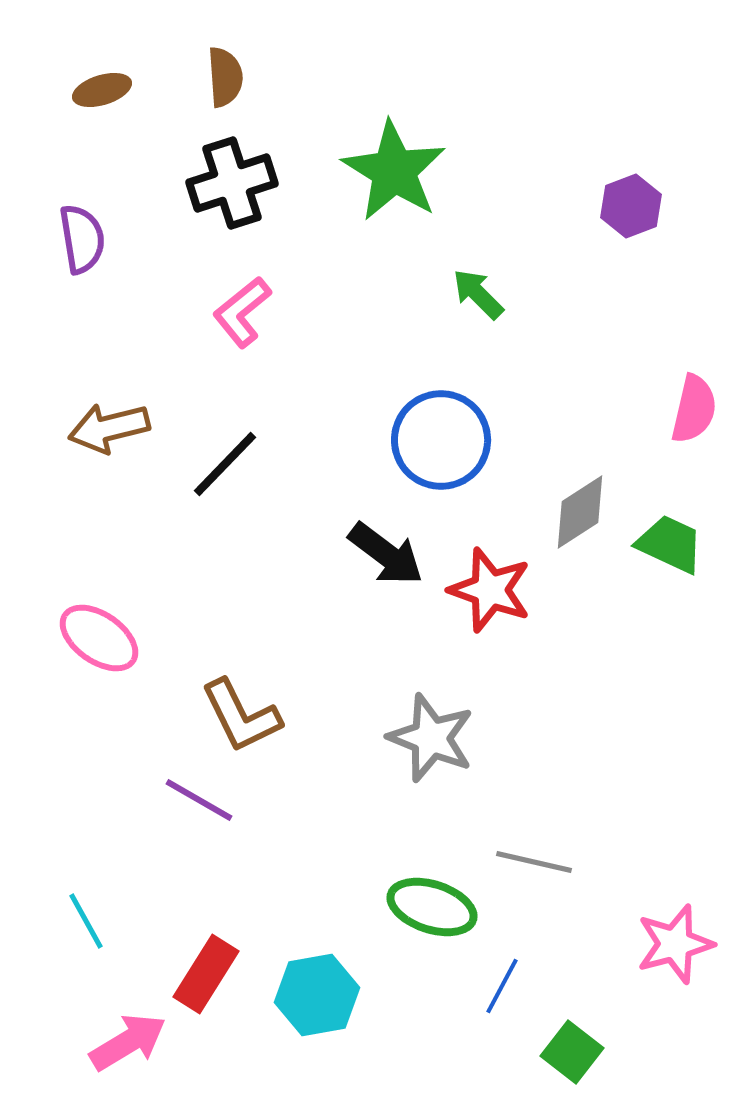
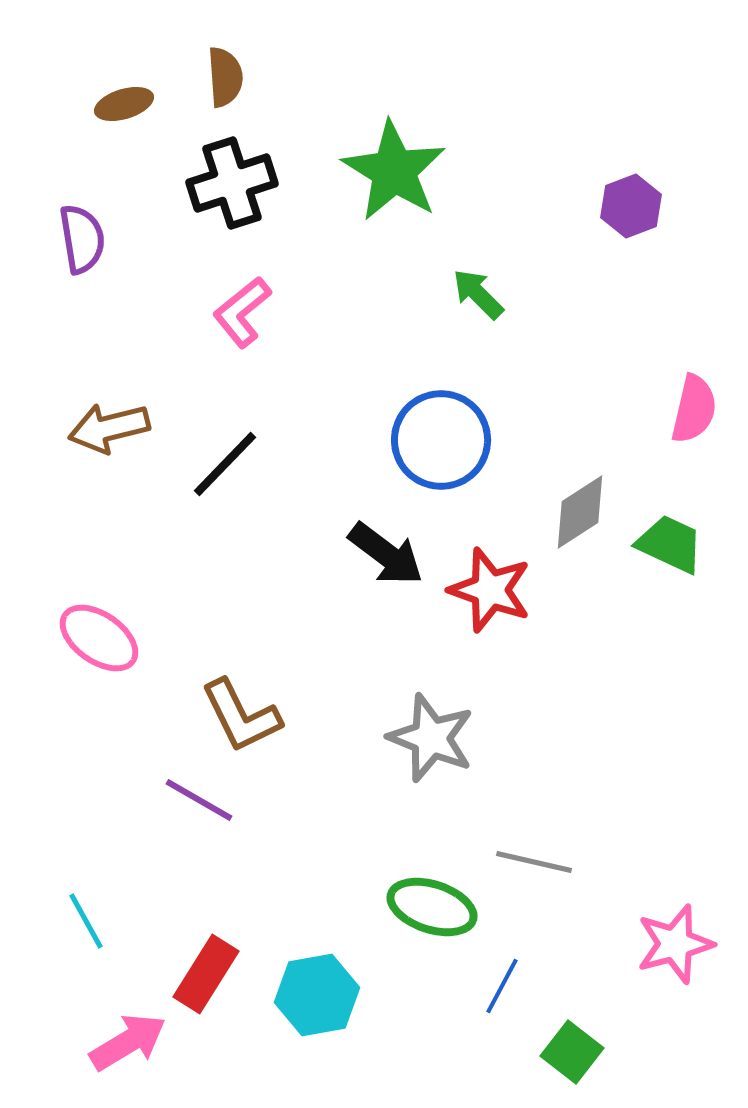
brown ellipse: moved 22 px right, 14 px down
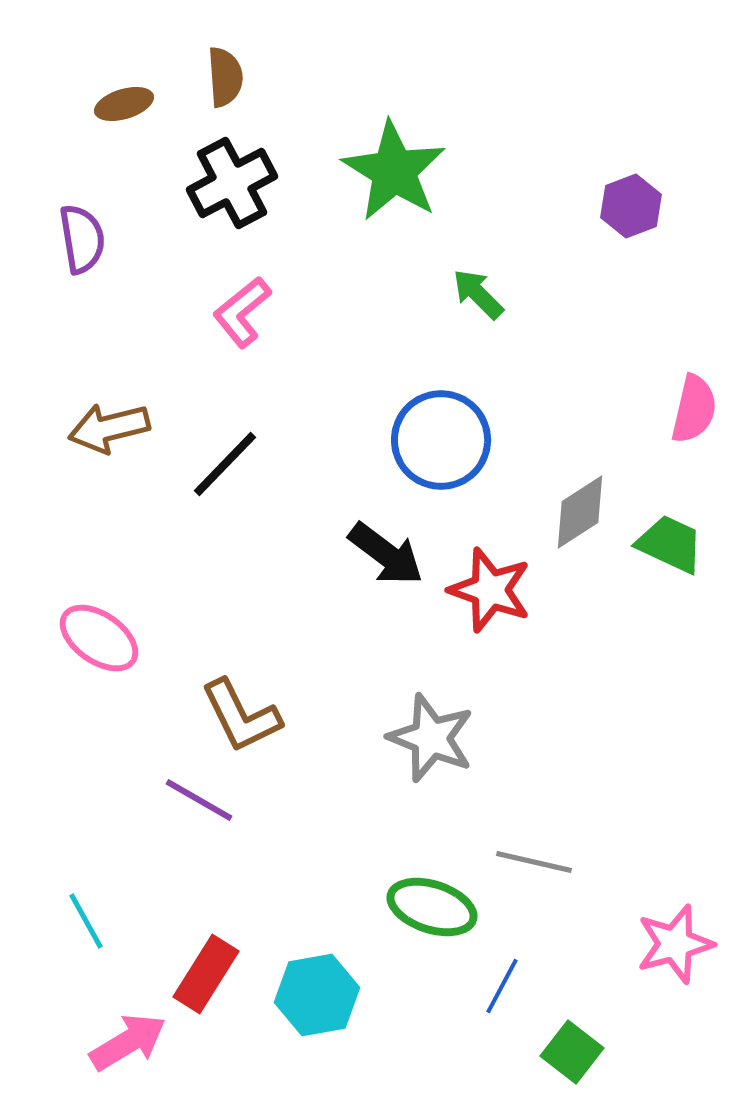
black cross: rotated 10 degrees counterclockwise
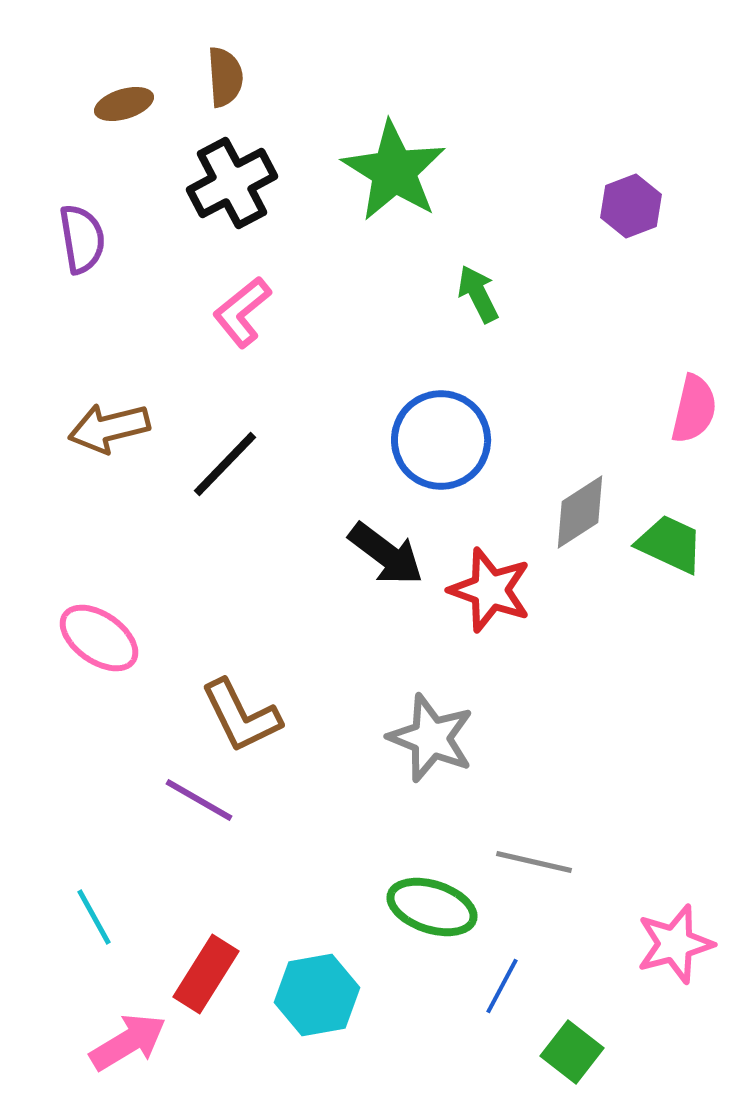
green arrow: rotated 18 degrees clockwise
cyan line: moved 8 px right, 4 px up
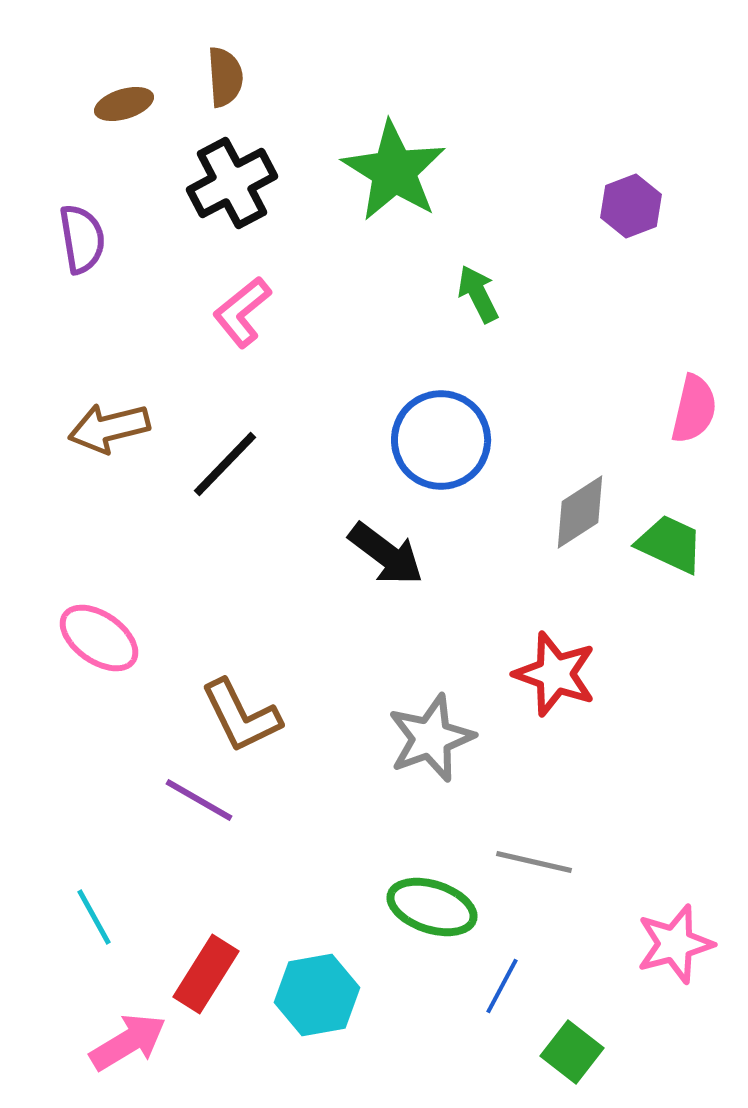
red star: moved 65 px right, 84 px down
gray star: rotated 30 degrees clockwise
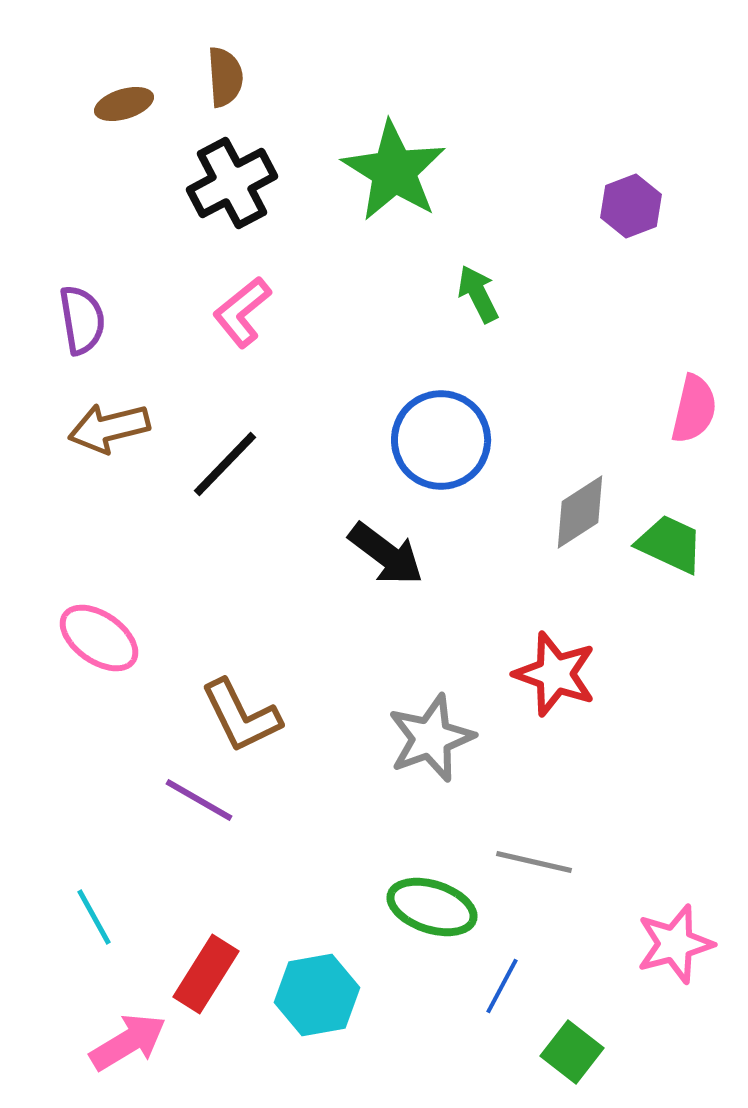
purple semicircle: moved 81 px down
